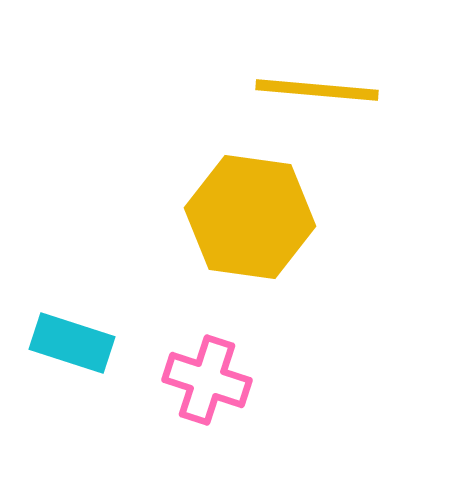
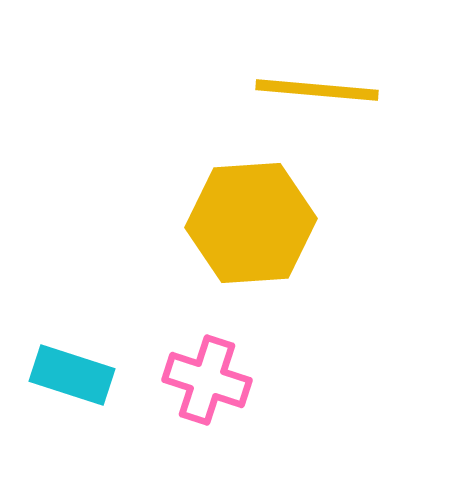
yellow hexagon: moved 1 px right, 6 px down; rotated 12 degrees counterclockwise
cyan rectangle: moved 32 px down
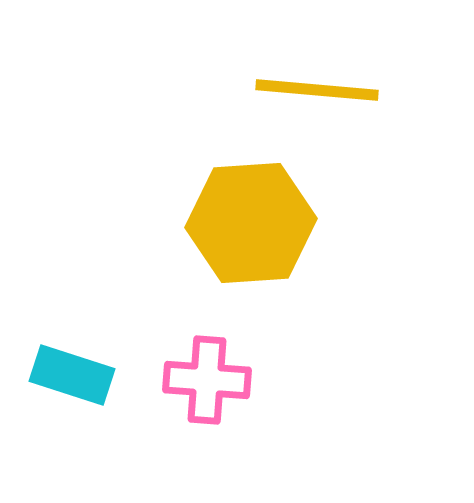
pink cross: rotated 14 degrees counterclockwise
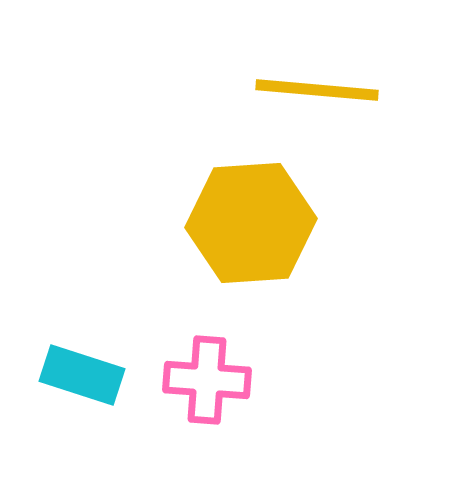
cyan rectangle: moved 10 px right
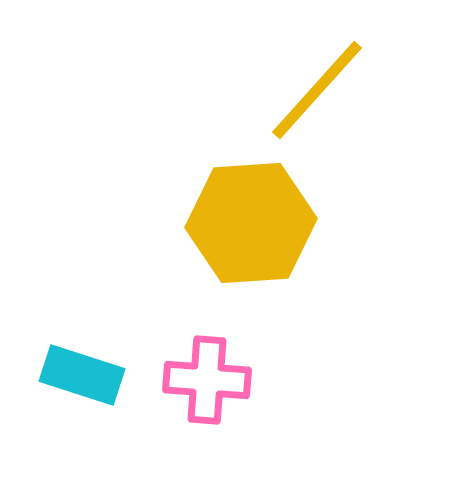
yellow line: rotated 53 degrees counterclockwise
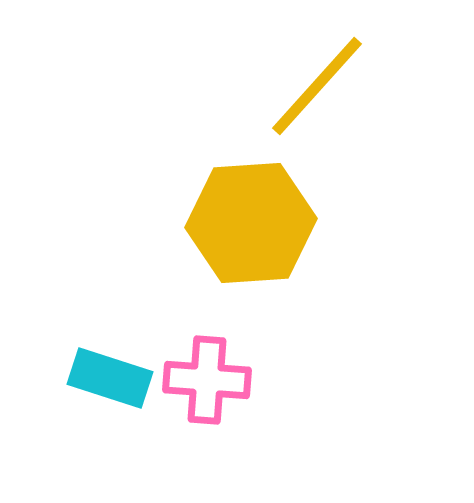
yellow line: moved 4 px up
cyan rectangle: moved 28 px right, 3 px down
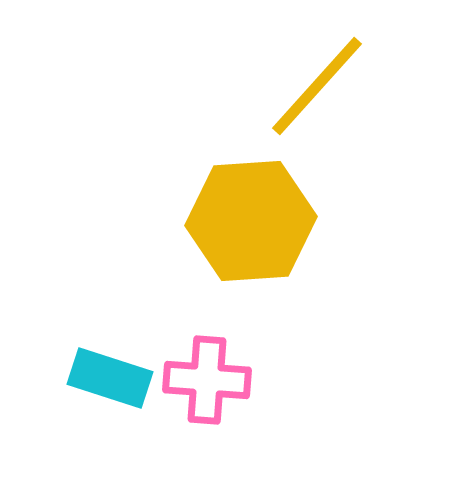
yellow hexagon: moved 2 px up
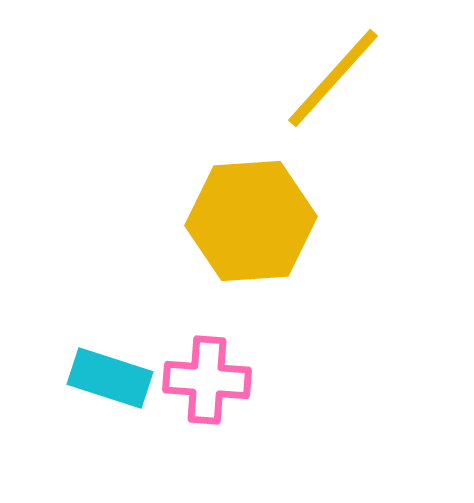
yellow line: moved 16 px right, 8 px up
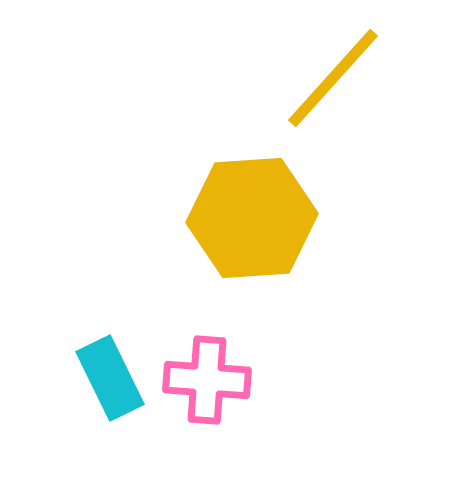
yellow hexagon: moved 1 px right, 3 px up
cyan rectangle: rotated 46 degrees clockwise
